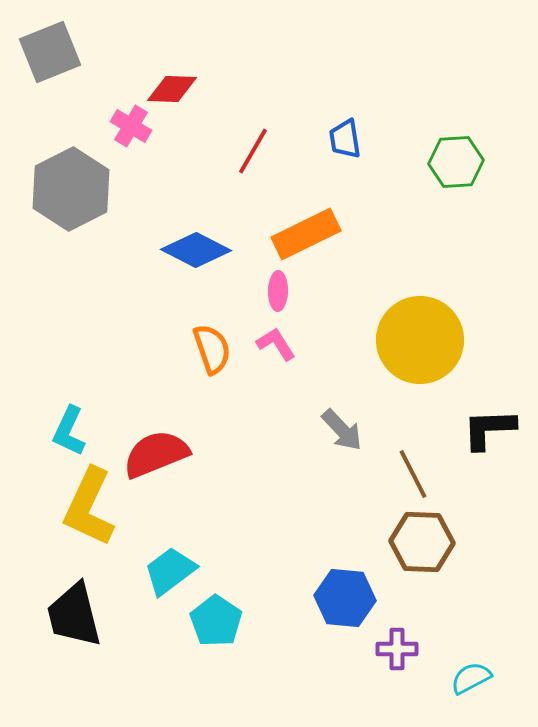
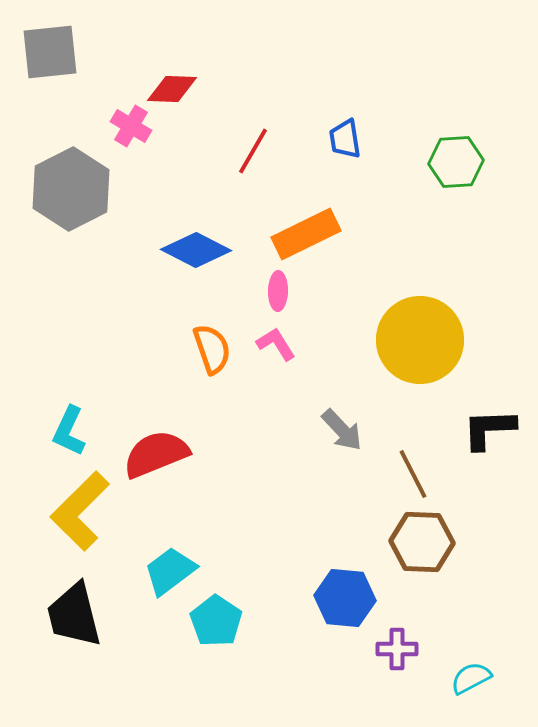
gray square: rotated 16 degrees clockwise
yellow L-shape: moved 9 px left, 4 px down; rotated 20 degrees clockwise
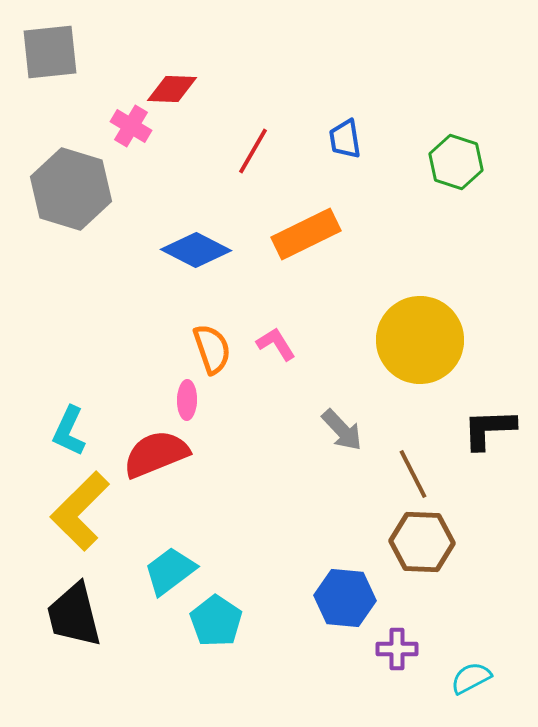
green hexagon: rotated 22 degrees clockwise
gray hexagon: rotated 16 degrees counterclockwise
pink ellipse: moved 91 px left, 109 px down
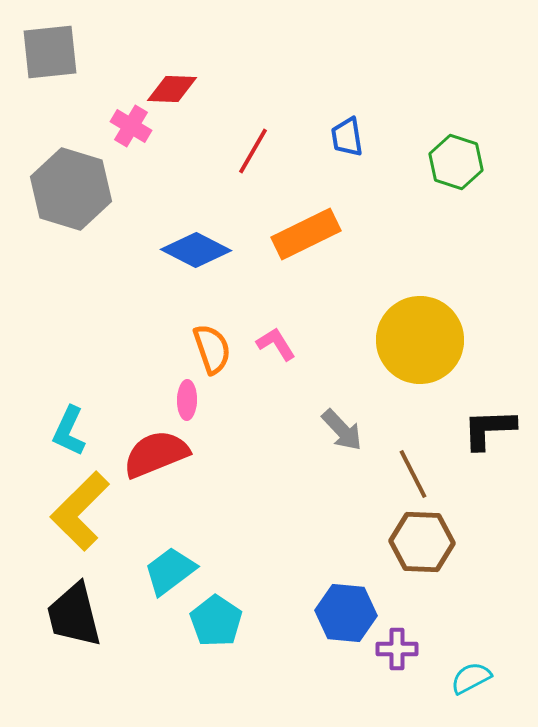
blue trapezoid: moved 2 px right, 2 px up
blue hexagon: moved 1 px right, 15 px down
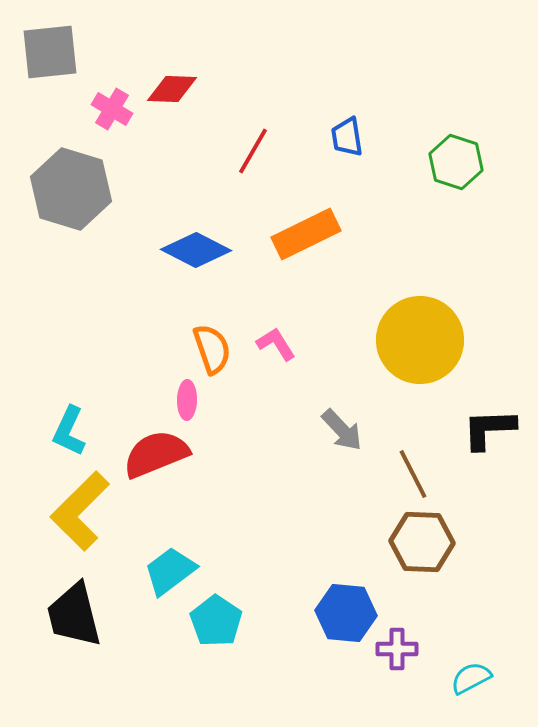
pink cross: moved 19 px left, 17 px up
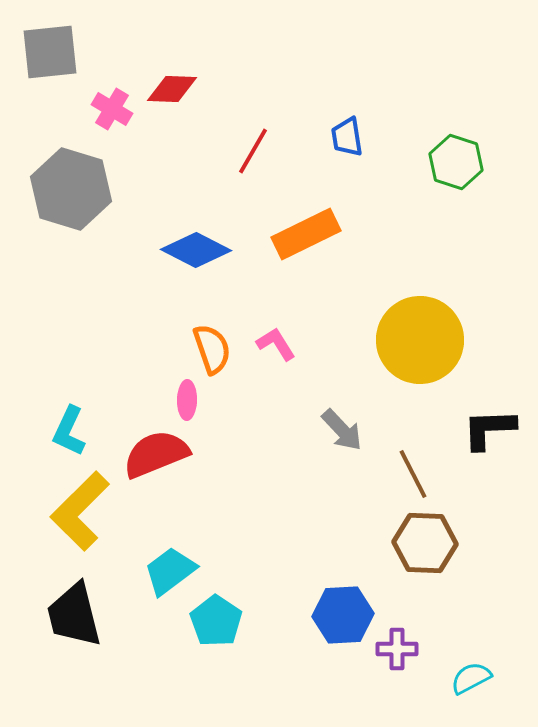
brown hexagon: moved 3 px right, 1 px down
blue hexagon: moved 3 px left, 2 px down; rotated 8 degrees counterclockwise
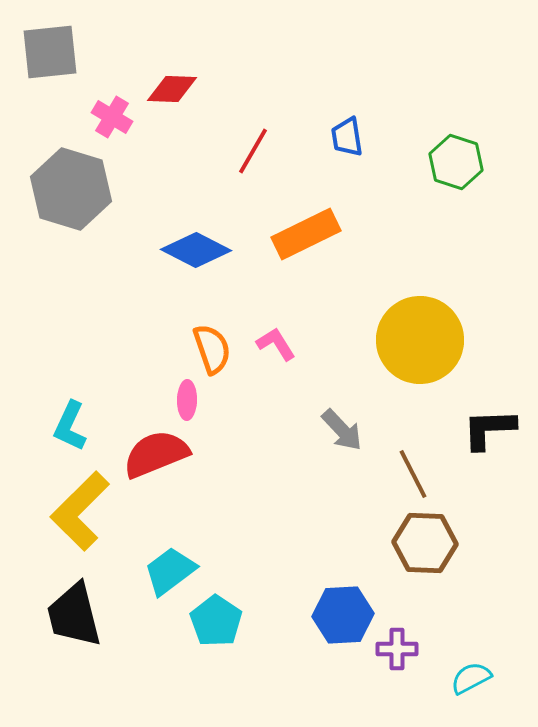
pink cross: moved 8 px down
cyan L-shape: moved 1 px right, 5 px up
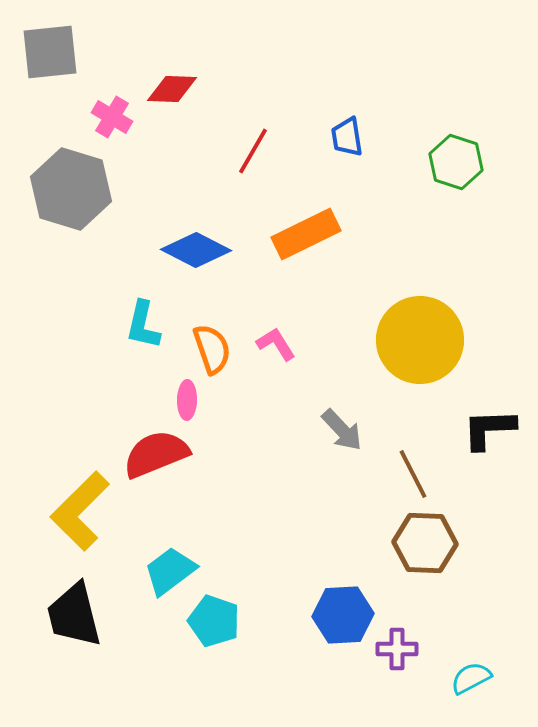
cyan L-shape: moved 73 px right, 101 px up; rotated 12 degrees counterclockwise
cyan pentagon: moved 2 px left; rotated 15 degrees counterclockwise
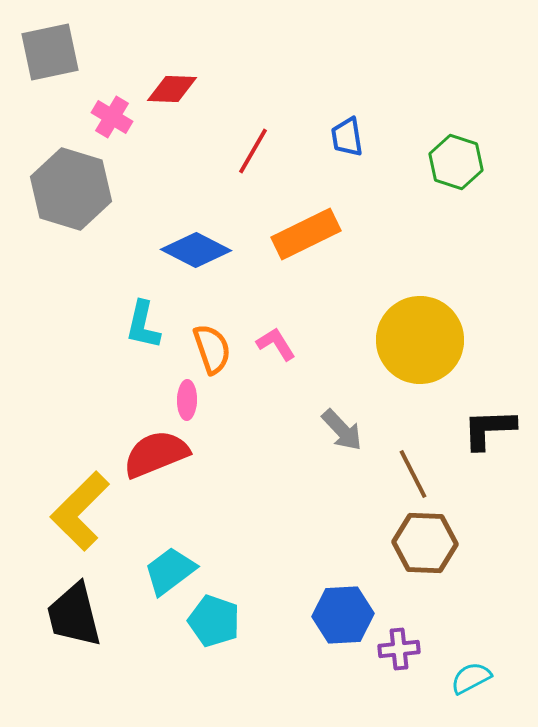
gray square: rotated 6 degrees counterclockwise
purple cross: moved 2 px right; rotated 6 degrees counterclockwise
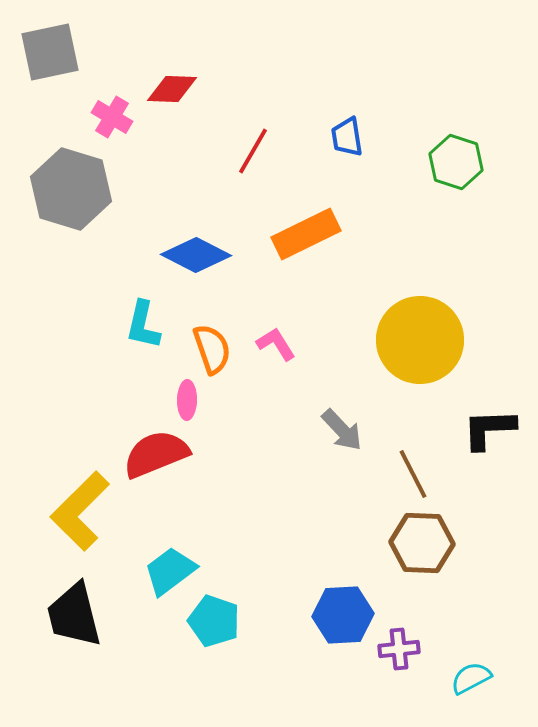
blue diamond: moved 5 px down
brown hexagon: moved 3 px left
